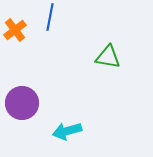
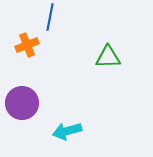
orange cross: moved 12 px right, 15 px down; rotated 15 degrees clockwise
green triangle: rotated 12 degrees counterclockwise
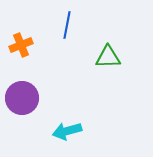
blue line: moved 17 px right, 8 px down
orange cross: moved 6 px left
purple circle: moved 5 px up
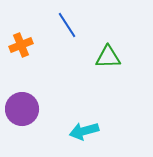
blue line: rotated 44 degrees counterclockwise
purple circle: moved 11 px down
cyan arrow: moved 17 px right
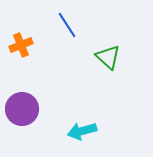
green triangle: rotated 44 degrees clockwise
cyan arrow: moved 2 px left
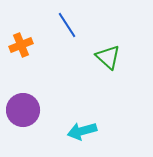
purple circle: moved 1 px right, 1 px down
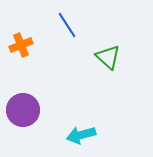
cyan arrow: moved 1 px left, 4 px down
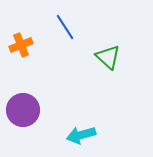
blue line: moved 2 px left, 2 px down
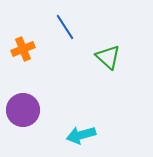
orange cross: moved 2 px right, 4 px down
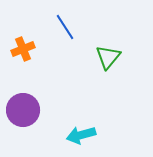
green triangle: rotated 28 degrees clockwise
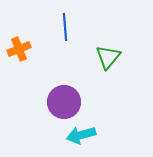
blue line: rotated 28 degrees clockwise
orange cross: moved 4 px left
purple circle: moved 41 px right, 8 px up
